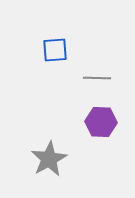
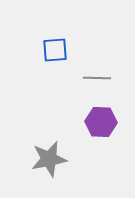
gray star: rotated 18 degrees clockwise
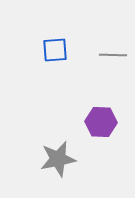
gray line: moved 16 px right, 23 px up
gray star: moved 9 px right
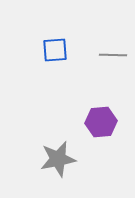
purple hexagon: rotated 8 degrees counterclockwise
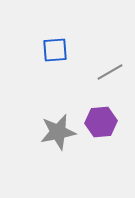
gray line: moved 3 px left, 17 px down; rotated 32 degrees counterclockwise
gray star: moved 27 px up
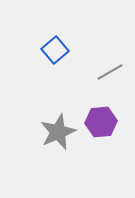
blue square: rotated 36 degrees counterclockwise
gray star: rotated 12 degrees counterclockwise
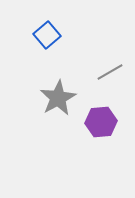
blue square: moved 8 px left, 15 px up
gray star: moved 34 px up; rotated 6 degrees counterclockwise
